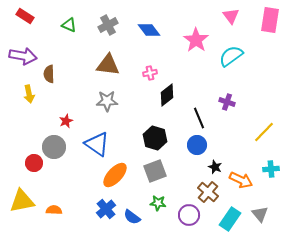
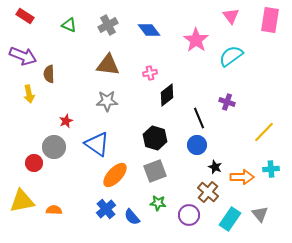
purple arrow: rotated 12 degrees clockwise
orange arrow: moved 1 px right, 3 px up; rotated 25 degrees counterclockwise
blue semicircle: rotated 12 degrees clockwise
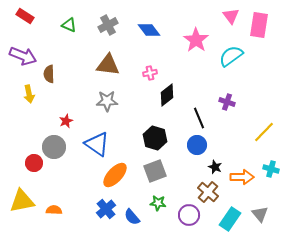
pink rectangle: moved 11 px left, 5 px down
cyan cross: rotated 21 degrees clockwise
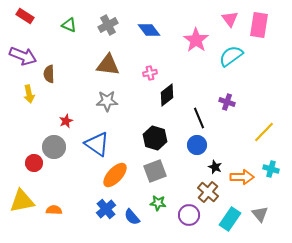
pink triangle: moved 1 px left, 3 px down
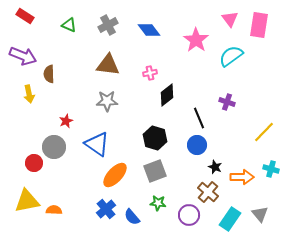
yellow triangle: moved 5 px right
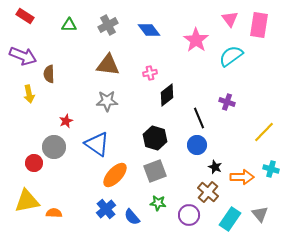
green triangle: rotated 21 degrees counterclockwise
orange semicircle: moved 3 px down
